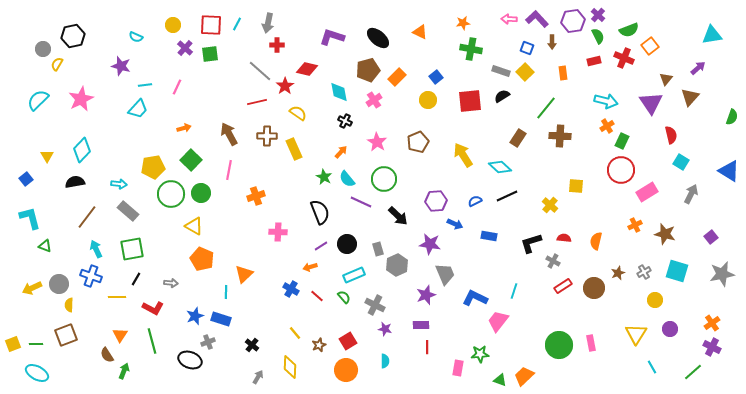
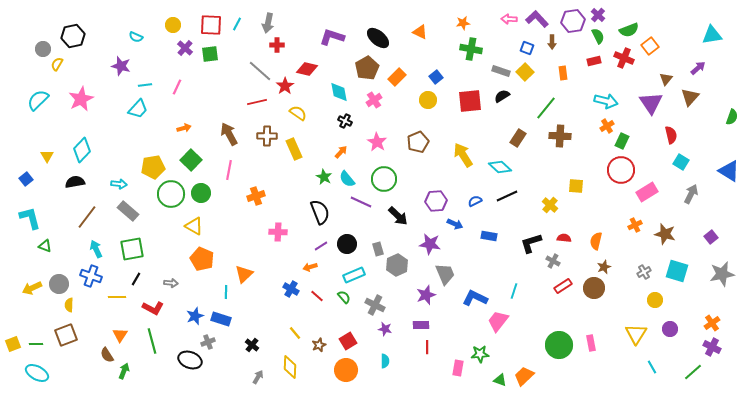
brown pentagon at (368, 70): moved 1 px left, 2 px up; rotated 15 degrees counterclockwise
brown star at (618, 273): moved 14 px left, 6 px up
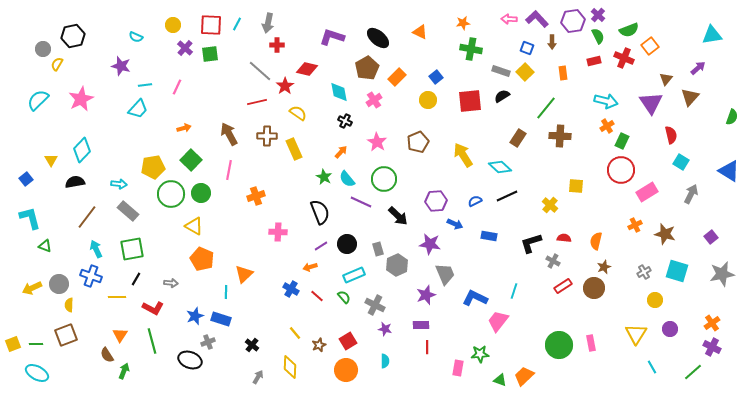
yellow triangle at (47, 156): moved 4 px right, 4 px down
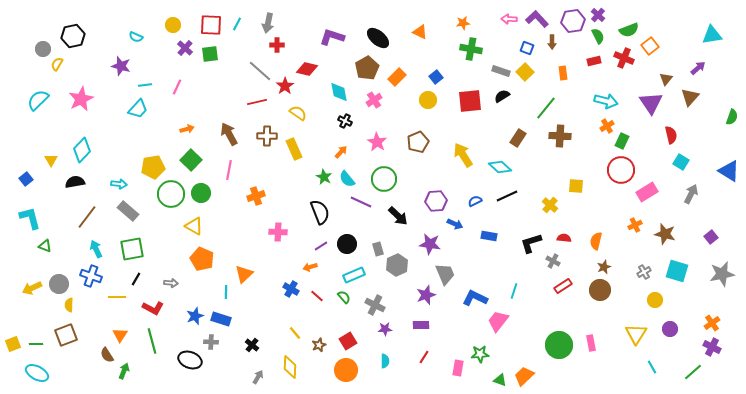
orange arrow at (184, 128): moved 3 px right, 1 px down
brown circle at (594, 288): moved 6 px right, 2 px down
purple star at (385, 329): rotated 16 degrees counterclockwise
gray cross at (208, 342): moved 3 px right; rotated 24 degrees clockwise
red line at (427, 347): moved 3 px left, 10 px down; rotated 32 degrees clockwise
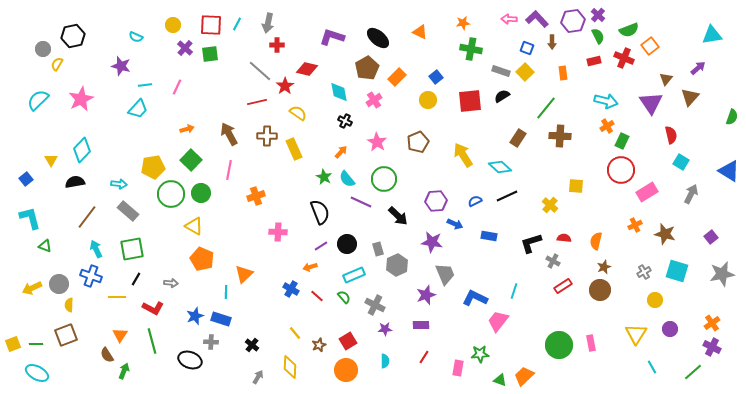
purple star at (430, 244): moved 2 px right, 2 px up
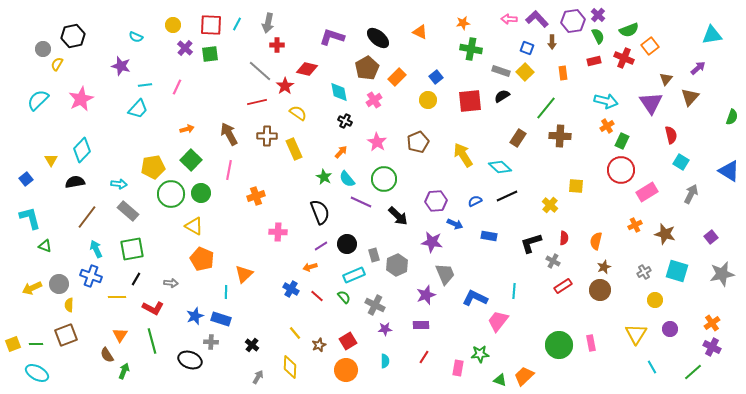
red semicircle at (564, 238): rotated 88 degrees clockwise
gray rectangle at (378, 249): moved 4 px left, 6 px down
cyan line at (514, 291): rotated 14 degrees counterclockwise
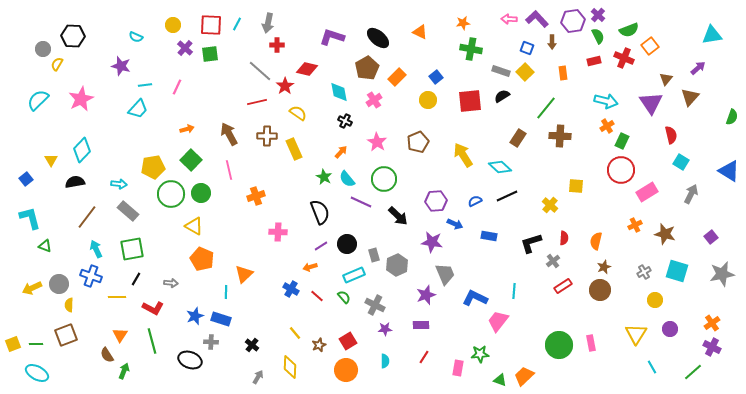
black hexagon at (73, 36): rotated 15 degrees clockwise
pink line at (229, 170): rotated 24 degrees counterclockwise
gray cross at (553, 261): rotated 24 degrees clockwise
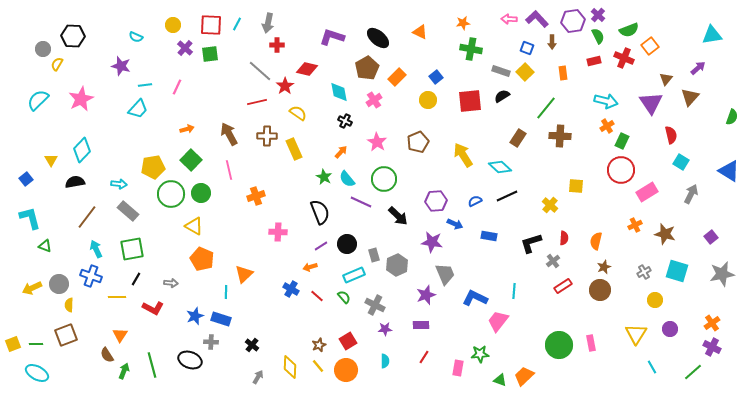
yellow line at (295, 333): moved 23 px right, 33 px down
green line at (152, 341): moved 24 px down
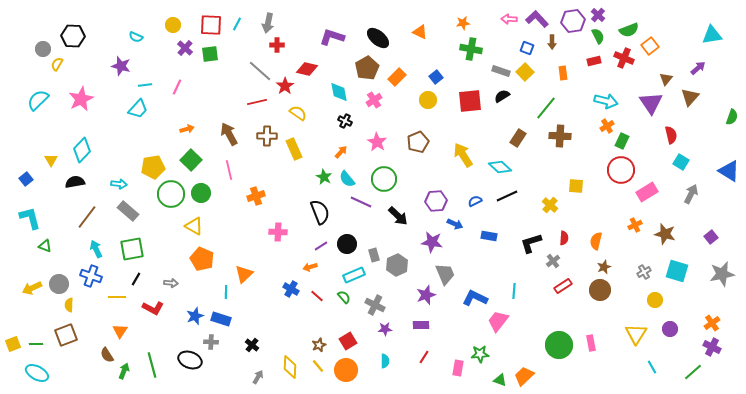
orange triangle at (120, 335): moved 4 px up
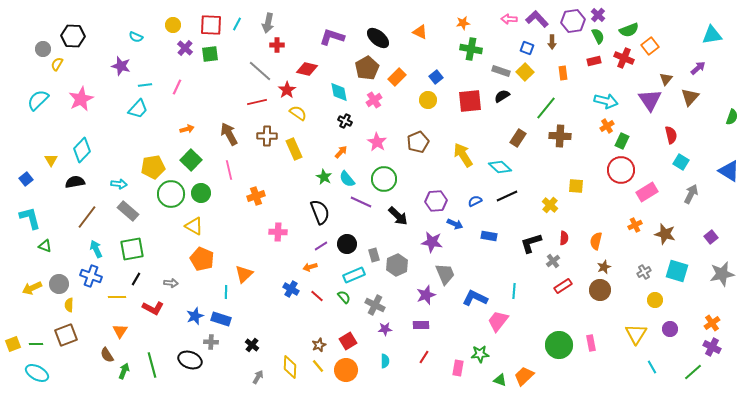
red star at (285, 86): moved 2 px right, 4 px down
purple triangle at (651, 103): moved 1 px left, 3 px up
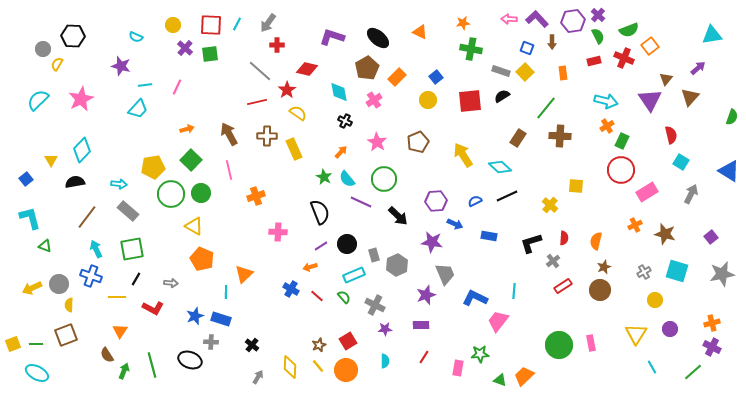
gray arrow at (268, 23): rotated 24 degrees clockwise
orange cross at (712, 323): rotated 21 degrees clockwise
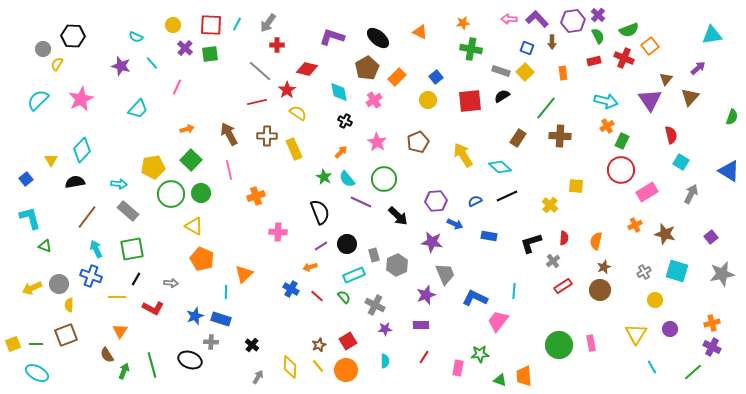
cyan line at (145, 85): moved 7 px right, 22 px up; rotated 56 degrees clockwise
orange trapezoid at (524, 376): rotated 50 degrees counterclockwise
